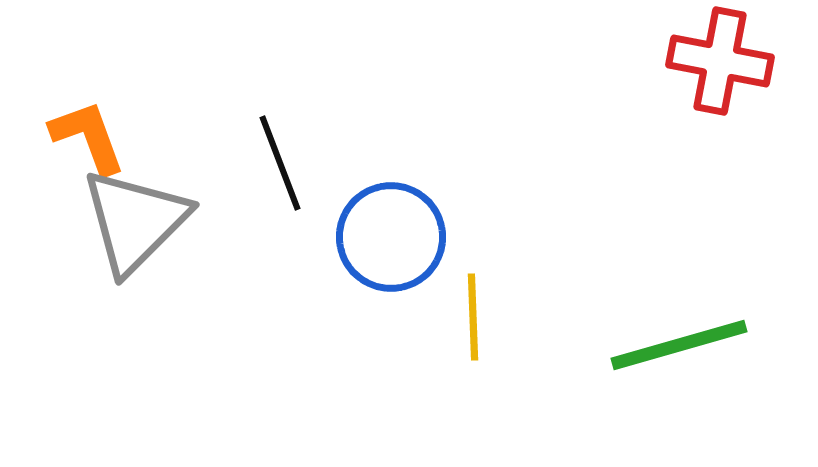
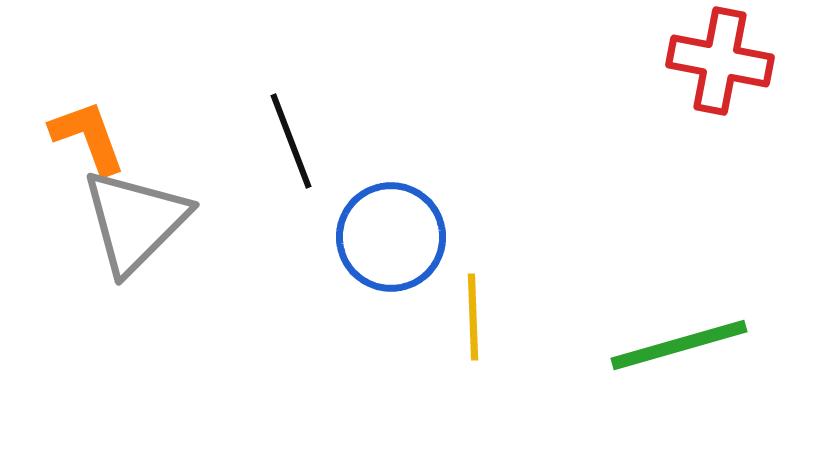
black line: moved 11 px right, 22 px up
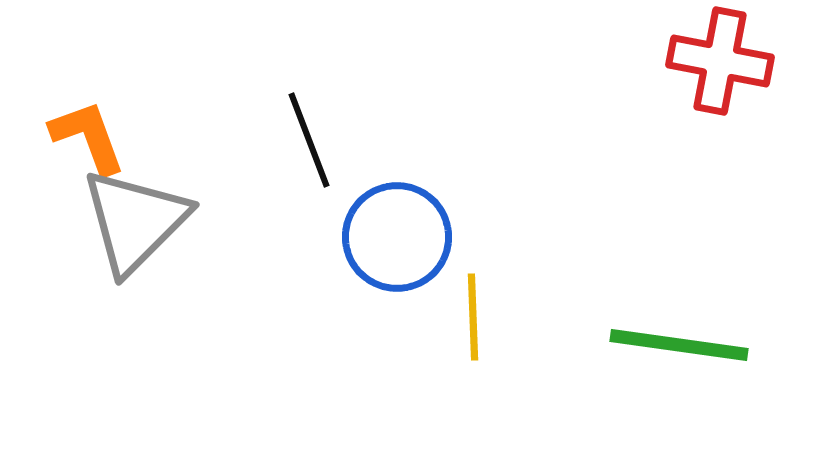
black line: moved 18 px right, 1 px up
blue circle: moved 6 px right
green line: rotated 24 degrees clockwise
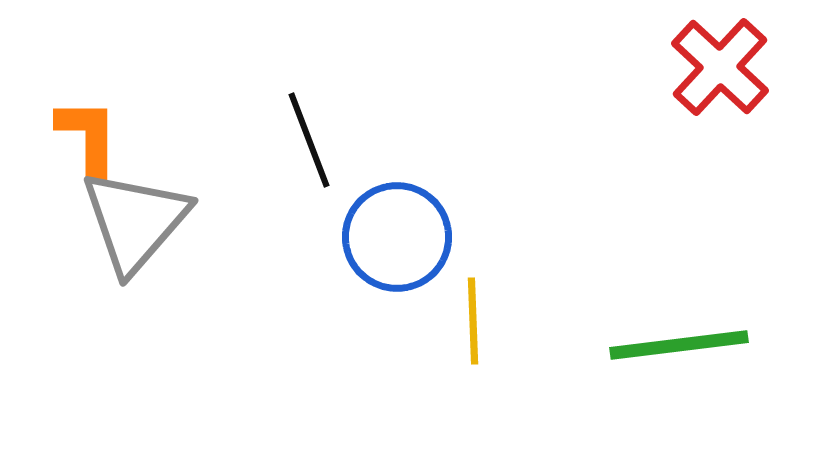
red cross: moved 6 px down; rotated 32 degrees clockwise
orange L-shape: rotated 20 degrees clockwise
gray triangle: rotated 4 degrees counterclockwise
yellow line: moved 4 px down
green line: rotated 15 degrees counterclockwise
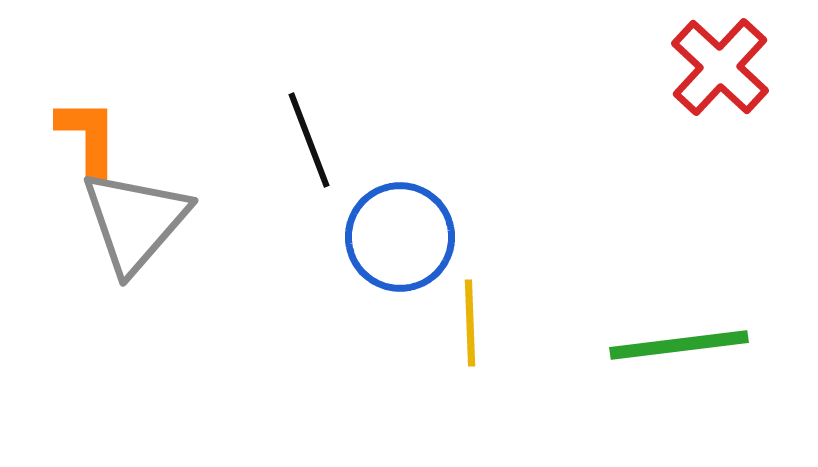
blue circle: moved 3 px right
yellow line: moved 3 px left, 2 px down
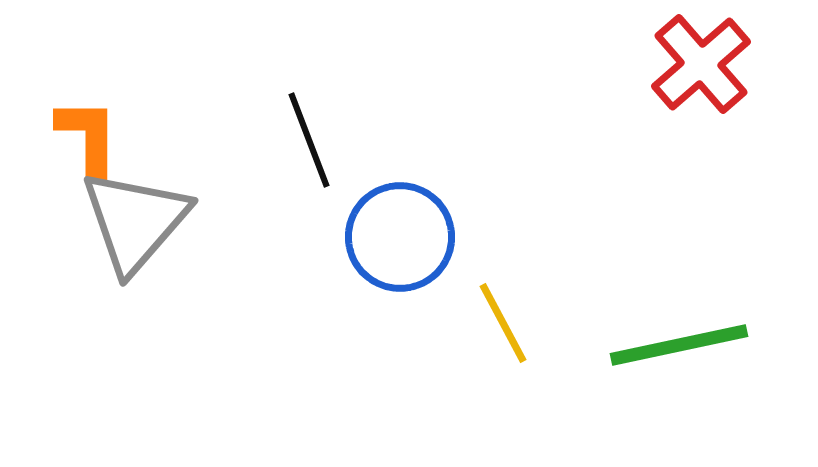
red cross: moved 19 px left, 3 px up; rotated 6 degrees clockwise
yellow line: moved 33 px right; rotated 26 degrees counterclockwise
green line: rotated 5 degrees counterclockwise
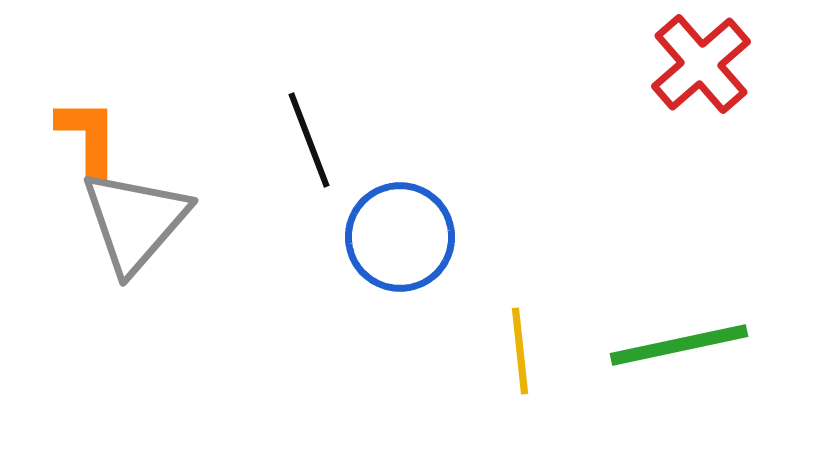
yellow line: moved 17 px right, 28 px down; rotated 22 degrees clockwise
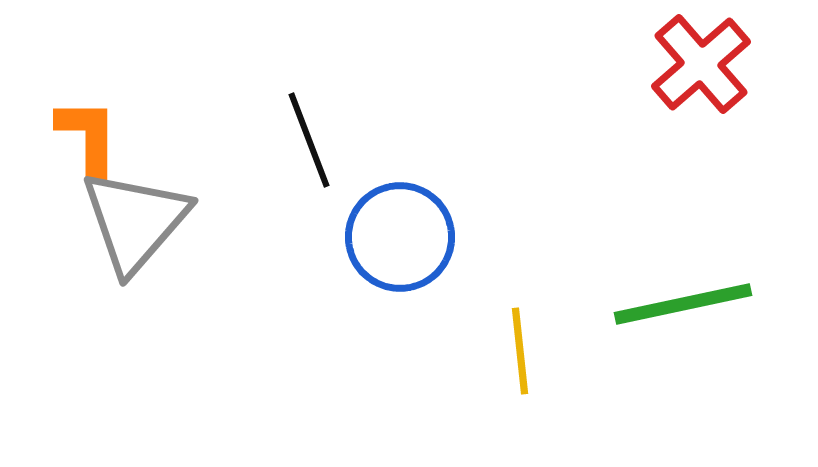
green line: moved 4 px right, 41 px up
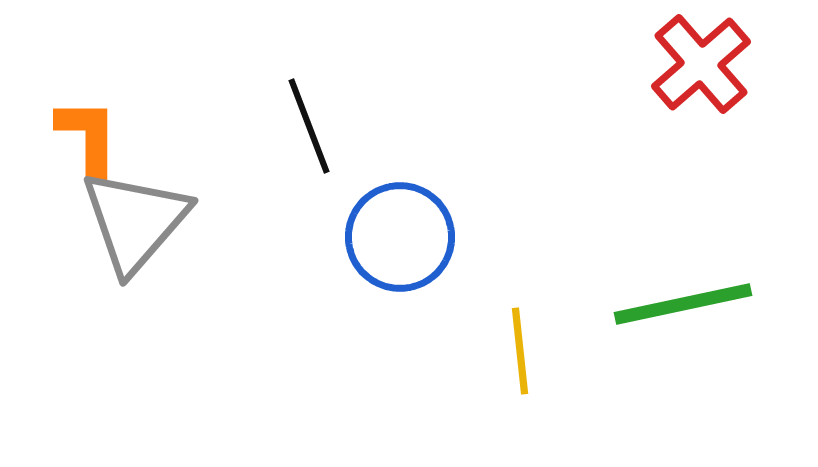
black line: moved 14 px up
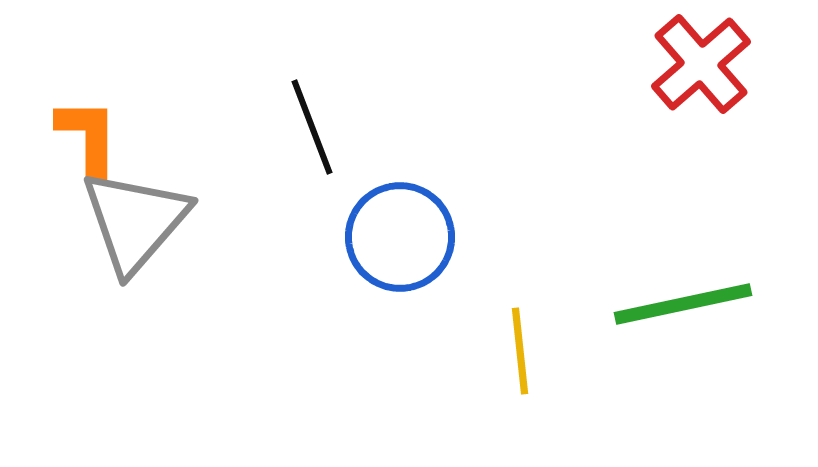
black line: moved 3 px right, 1 px down
